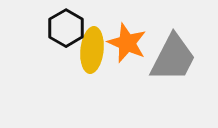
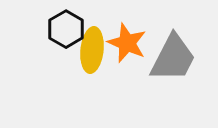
black hexagon: moved 1 px down
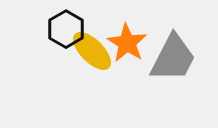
orange star: rotated 9 degrees clockwise
yellow ellipse: moved 1 px down; rotated 51 degrees counterclockwise
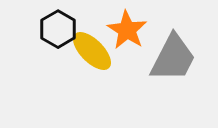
black hexagon: moved 8 px left
orange star: moved 13 px up
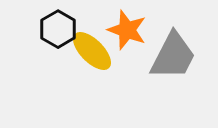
orange star: rotated 12 degrees counterclockwise
gray trapezoid: moved 2 px up
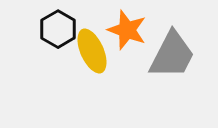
yellow ellipse: rotated 21 degrees clockwise
gray trapezoid: moved 1 px left, 1 px up
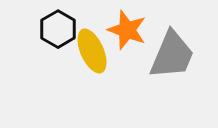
gray trapezoid: rotated 4 degrees counterclockwise
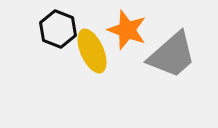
black hexagon: rotated 9 degrees counterclockwise
gray trapezoid: rotated 26 degrees clockwise
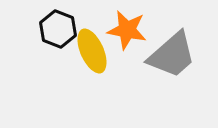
orange star: rotated 9 degrees counterclockwise
